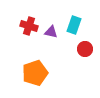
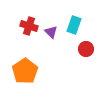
purple triangle: rotated 32 degrees clockwise
red circle: moved 1 px right
orange pentagon: moved 10 px left, 2 px up; rotated 15 degrees counterclockwise
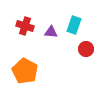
red cross: moved 4 px left
purple triangle: rotated 40 degrees counterclockwise
orange pentagon: rotated 10 degrees counterclockwise
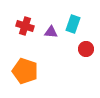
cyan rectangle: moved 1 px left, 1 px up
orange pentagon: rotated 10 degrees counterclockwise
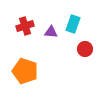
red cross: rotated 36 degrees counterclockwise
red circle: moved 1 px left
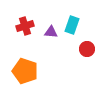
cyan rectangle: moved 1 px left, 1 px down
red circle: moved 2 px right
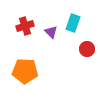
cyan rectangle: moved 1 px right, 2 px up
purple triangle: rotated 40 degrees clockwise
orange pentagon: rotated 15 degrees counterclockwise
